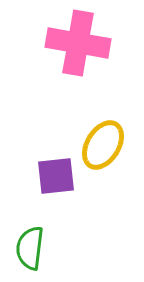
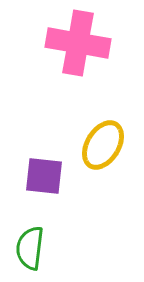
purple square: moved 12 px left; rotated 12 degrees clockwise
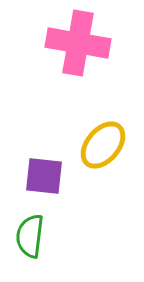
yellow ellipse: rotated 9 degrees clockwise
green semicircle: moved 12 px up
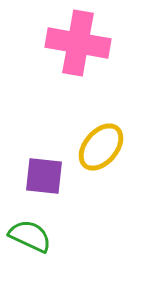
yellow ellipse: moved 2 px left, 2 px down
green semicircle: rotated 108 degrees clockwise
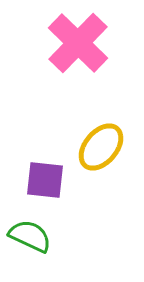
pink cross: rotated 34 degrees clockwise
purple square: moved 1 px right, 4 px down
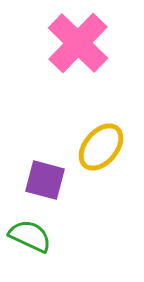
purple square: rotated 9 degrees clockwise
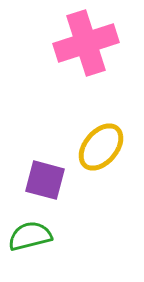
pink cross: moved 8 px right; rotated 28 degrees clockwise
green semicircle: rotated 39 degrees counterclockwise
